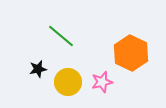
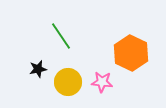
green line: rotated 16 degrees clockwise
pink star: rotated 20 degrees clockwise
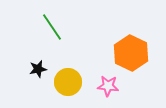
green line: moved 9 px left, 9 px up
pink star: moved 6 px right, 4 px down
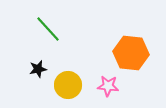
green line: moved 4 px left, 2 px down; rotated 8 degrees counterclockwise
orange hexagon: rotated 20 degrees counterclockwise
yellow circle: moved 3 px down
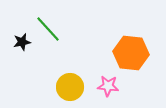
black star: moved 16 px left, 27 px up
yellow circle: moved 2 px right, 2 px down
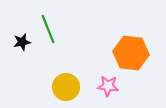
green line: rotated 20 degrees clockwise
yellow circle: moved 4 px left
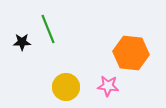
black star: rotated 12 degrees clockwise
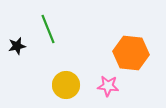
black star: moved 5 px left, 4 px down; rotated 12 degrees counterclockwise
yellow circle: moved 2 px up
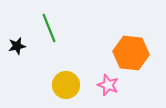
green line: moved 1 px right, 1 px up
pink star: moved 1 px up; rotated 15 degrees clockwise
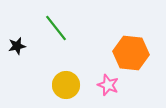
green line: moved 7 px right; rotated 16 degrees counterclockwise
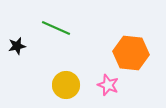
green line: rotated 28 degrees counterclockwise
